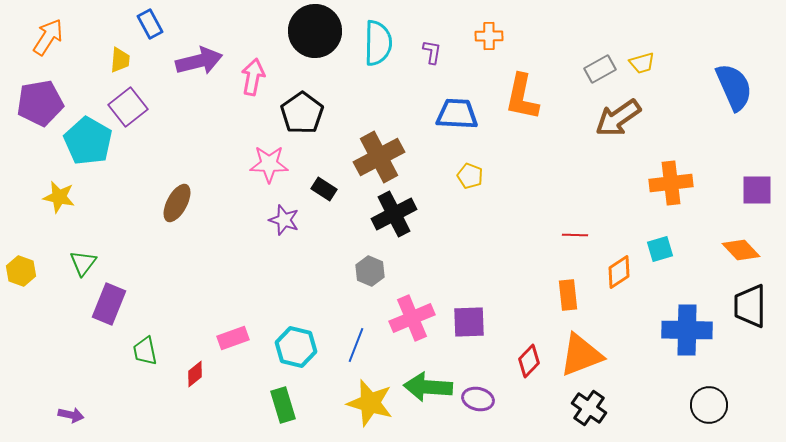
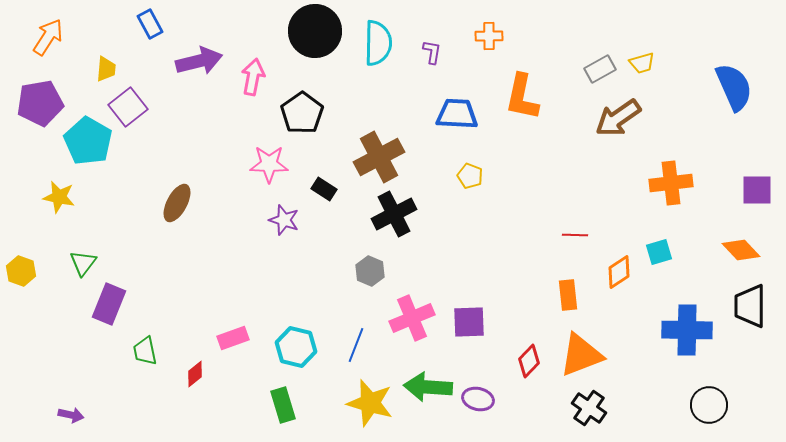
yellow trapezoid at (120, 60): moved 14 px left, 9 px down
cyan square at (660, 249): moved 1 px left, 3 px down
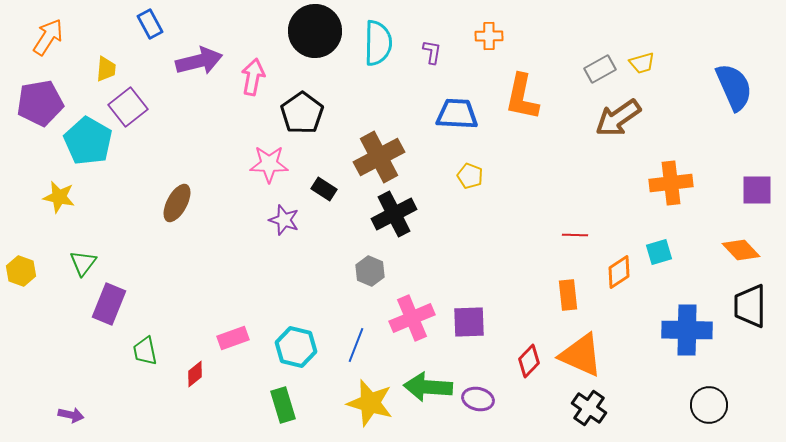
orange triangle at (581, 355): rotated 45 degrees clockwise
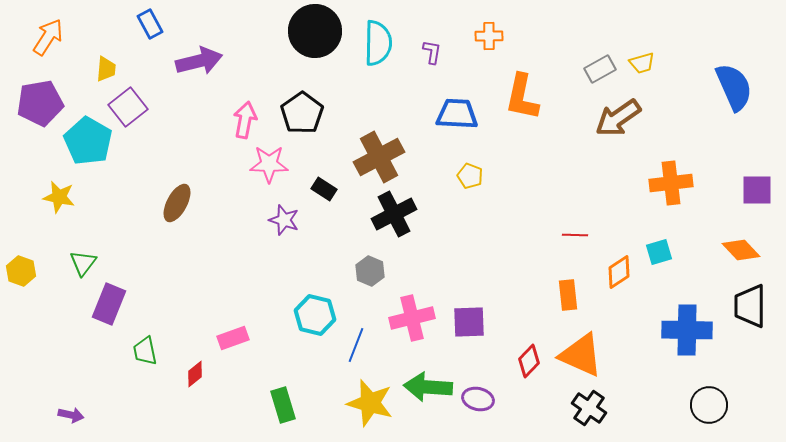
pink arrow at (253, 77): moved 8 px left, 43 px down
pink cross at (412, 318): rotated 9 degrees clockwise
cyan hexagon at (296, 347): moved 19 px right, 32 px up
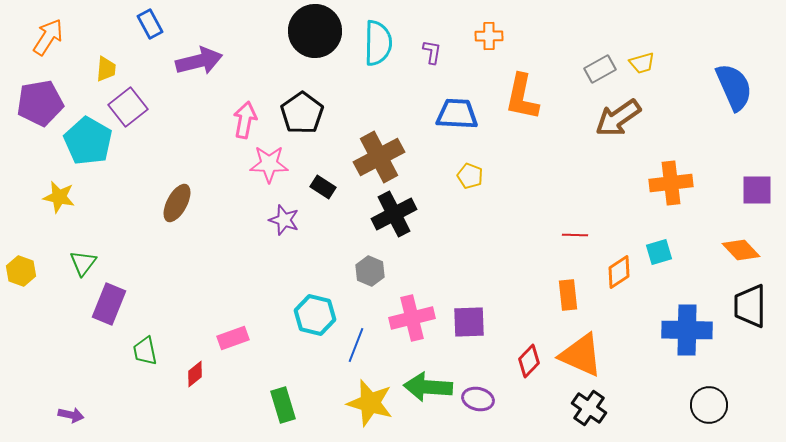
black rectangle at (324, 189): moved 1 px left, 2 px up
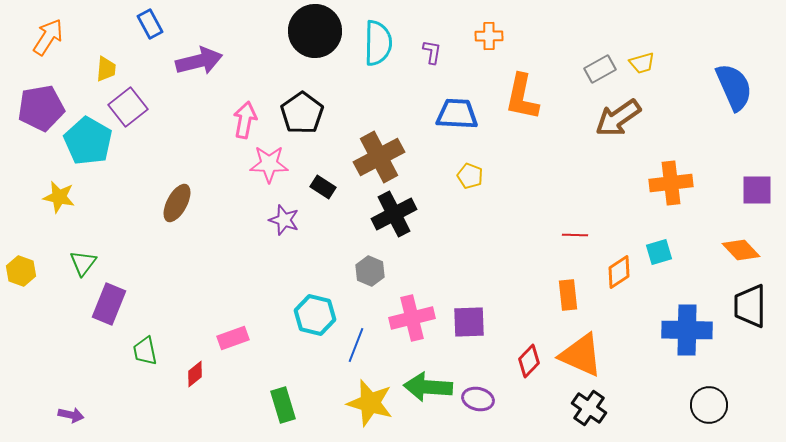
purple pentagon at (40, 103): moved 1 px right, 5 px down
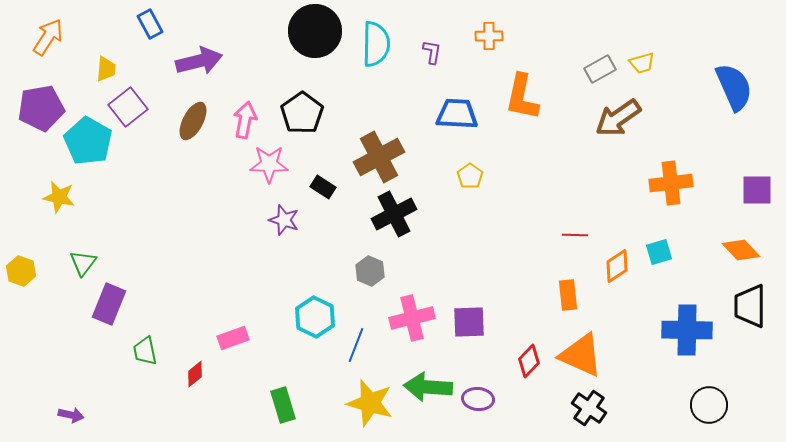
cyan semicircle at (378, 43): moved 2 px left, 1 px down
yellow pentagon at (470, 176): rotated 15 degrees clockwise
brown ellipse at (177, 203): moved 16 px right, 82 px up
orange diamond at (619, 272): moved 2 px left, 6 px up
cyan hexagon at (315, 315): moved 2 px down; rotated 12 degrees clockwise
purple ellipse at (478, 399): rotated 8 degrees counterclockwise
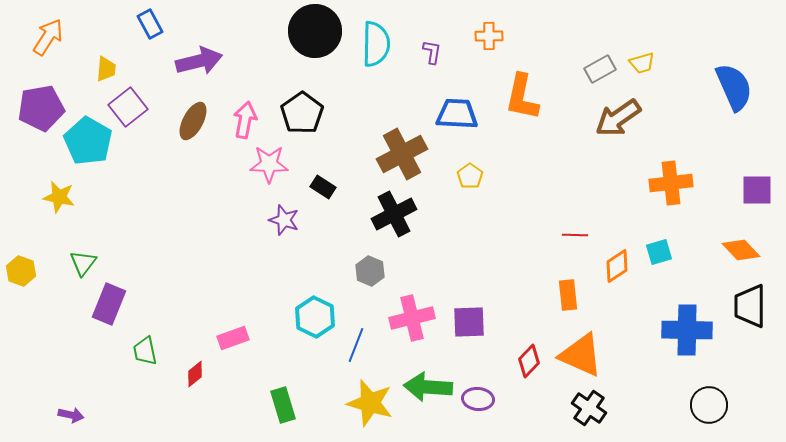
brown cross at (379, 157): moved 23 px right, 3 px up
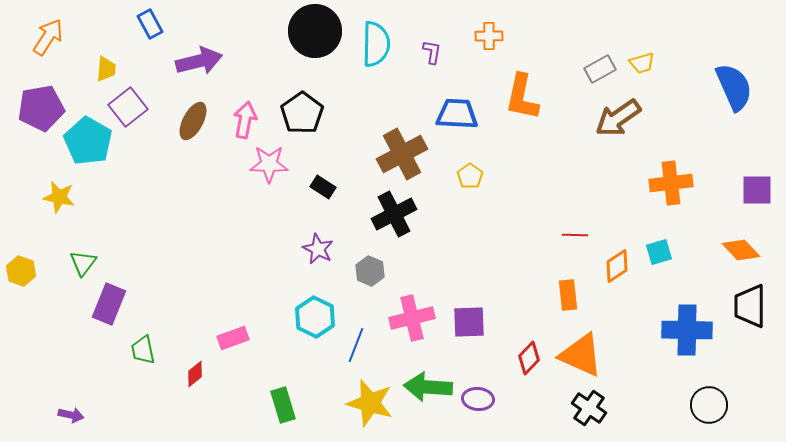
purple star at (284, 220): moved 34 px right, 29 px down; rotated 8 degrees clockwise
green trapezoid at (145, 351): moved 2 px left, 1 px up
red diamond at (529, 361): moved 3 px up
